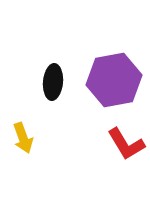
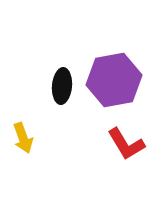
black ellipse: moved 9 px right, 4 px down
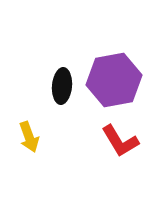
yellow arrow: moved 6 px right, 1 px up
red L-shape: moved 6 px left, 3 px up
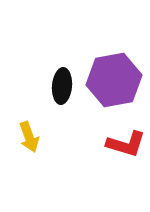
red L-shape: moved 6 px right, 3 px down; rotated 42 degrees counterclockwise
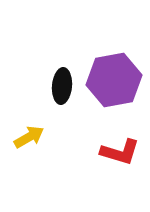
yellow arrow: rotated 100 degrees counterclockwise
red L-shape: moved 6 px left, 8 px down
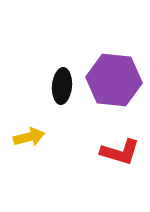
purple hexagon: rotated 16 degrees clockwise
yellow arrow: rotated 16 degrees clockwise
